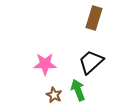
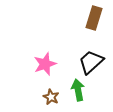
pink star: rotated 20 degrees counterclockwise
green arrow: rotated 10 degrees clockwise
brown star: moved 3 px left, 2 px down
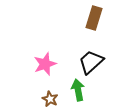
brown star: moved 1 px left, 2 px down
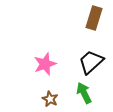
green arrow: moved 6 px right, 3 px down; rotated 15 degrees counterclockwise
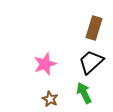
brown rectangle: moved 10 px down
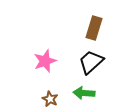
pink star: moved 3 px up
green arrow: rotated 60 degrees counterclockwise
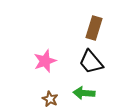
black trapezoid: rotated 88 degrees counterclockwise
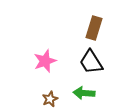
black trapezoid: rotated 8 degrees clockwise
brown star: rotated 21 degrees clockwise
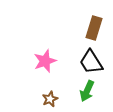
green arrow: moved 3 px right, 2 px up; rotated 70 degrees counterclockwise
